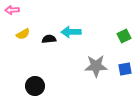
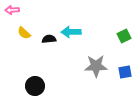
yellow semicircle: moved 1 px right, 1 px up; rotated 72 degrees clockwise
blue square: moved 3 px down
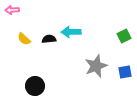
yellow semicircle: moved 6 px down
gray star: rotated 20 degrees counterclockwise
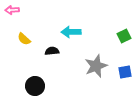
black semicircle: moved 3 px right, 12 px down
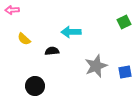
green square: moved 14 px up
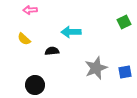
pink arrow: moved 18 px right
gray star: moved 2 px down
black circle: moved 1 px up
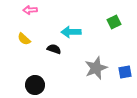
green square: moved 10 px left
black semicircle: moved 2 px right, 2 px up; rotated 24 degrees clockwise
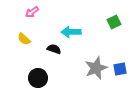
pink arrow: moved 2 px right, 2 px down; rotated 32 degrees counterclockwise
blue square: moved 5 px left, 3 px up
black circle: moved 3 px right, 7 px up
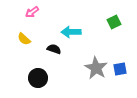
gray star: rotated 20 degrees counterclockwise
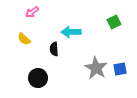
black semicircle: rotated 112 degrees counterclockwise
